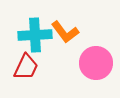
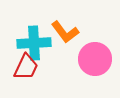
cyan cross: moved 1 px left, 8 px down
pink circle: moved 1 px left, 4 px up
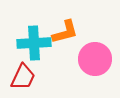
orange L-shape: rotated 68 degrees counterclockwise
red trapezoid: moved 3 px left, 10 px down
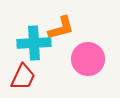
orange L-shape: moved 4 px left, 4 px up
pink circle: moved 7 px left
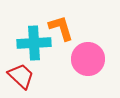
orange L-shape: rotated 92 degrees counterclockwise
red trapezoid: moved 2 px left, 1 px up; rotated 72 degrees counterclockwise
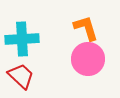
orange L-shape: moved 25 px right
cyan cross: moved 12 px left, 4 px up
